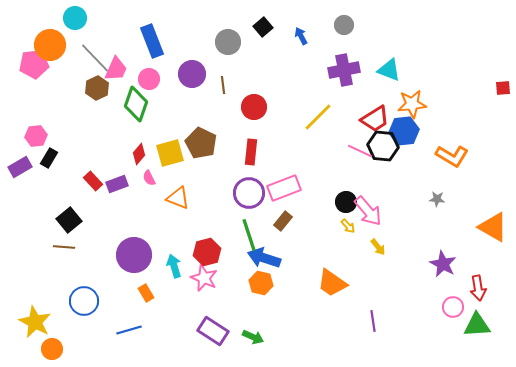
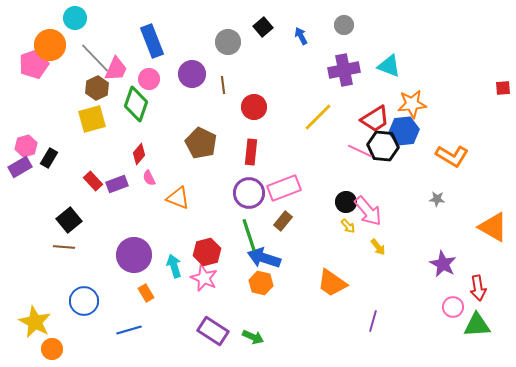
pink pentagon at (34, 64): rotated 12 degrees counterclockwise
cyan triangle at (389, 70): moved 4 px up
pink hexagon at (36, 136): moved 10 px left, 10 px down; rotated 10 degrees counterclockwise
yellow square at (170, 153): moved 78 px left, 34 px up
purple line at (373, 321): rotated 25 degrees clockwise
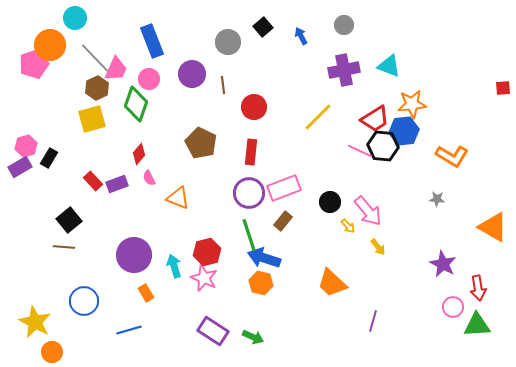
black circle at (346, 202): moved 16 px left
orange trapezoid at (332, 283): rotated 8 degrees clockwise
orange circle at (52, 349): moved 3 px down
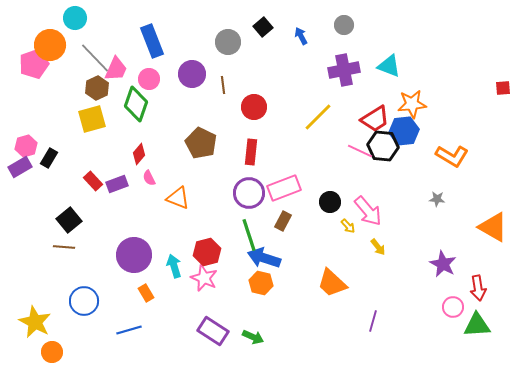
brown rectangle at (283, 221): rotated 12 degrees counterclockwise
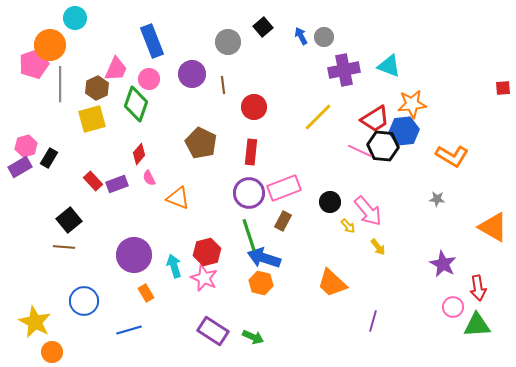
gray circle at (344, 25): moved 20 px left, 12 px down
gray line at (95, 58): moved 35 px left, 26 px down; rotated 44 degrees clockwise
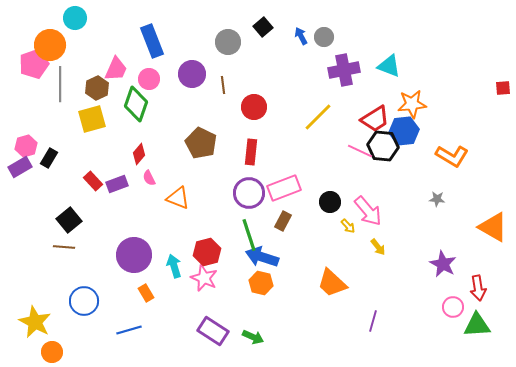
blue arrow at (264, 258): moved 2 px left, 1 px up
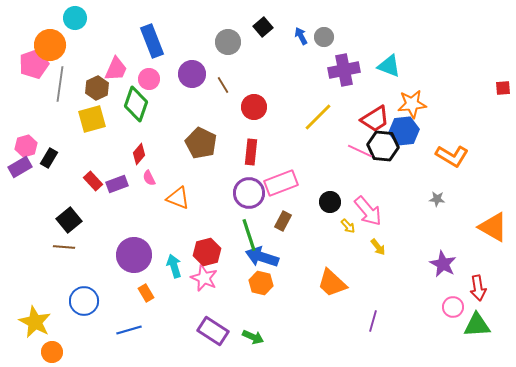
gray line at (60, 84): rotated 8 degrees clockwise
brown line at (223, 85): rotated 24 degrees counterclockwise
pink rectangle at (284, 188): moved 3 px left, 5 px up
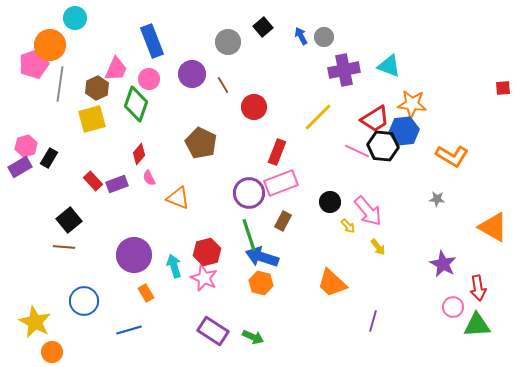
orange star at (412, 104): rotated 12 degrees clockwise
pink line at (360, 151): moved 3 px left
red rectangle at (251, 152): moved 26 px right; rotated 15 degrees clockwise
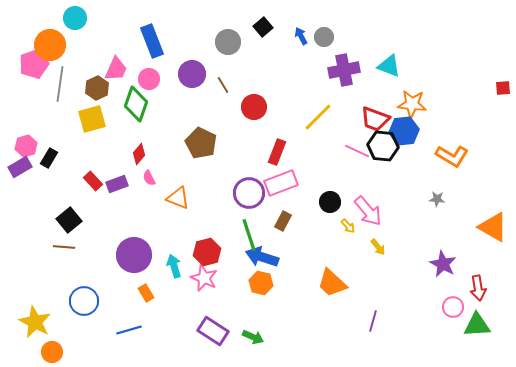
red trapezoid at (375, 119): rotated 52 degrees clockwise
